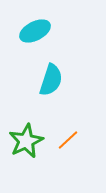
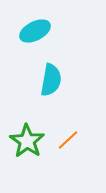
cyan semicircle: rotated 8 degrees counterclockwise
green star: moved 1 px right; rotated 12 degrees counterclockwise
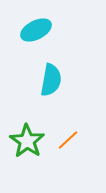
cyan ellipse: moved 1 px right, 1 px up
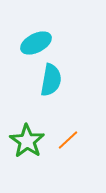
cyan ellipse: moved 13 px down
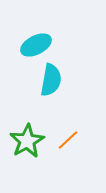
cyan ellipse: moved 2 px down
green star: rotated 8 degrees clockwise
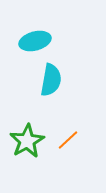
cyan ellipse: moved 1 px left, 4 px up; rotated 12 degrees clockwise
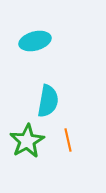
cyan semicircle: moved 3 px left, 21 px down
orange line: rotated 60 degrees counterclockwise
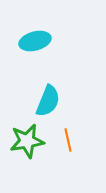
cyan semicircle: rotated 12 degrees clockwise
green star: rotated 20 degrees clockwise
